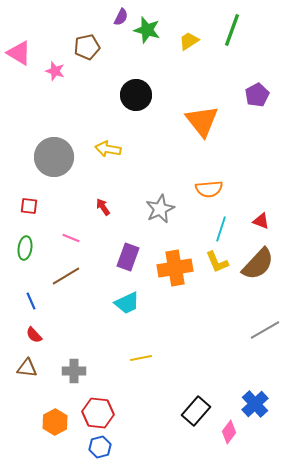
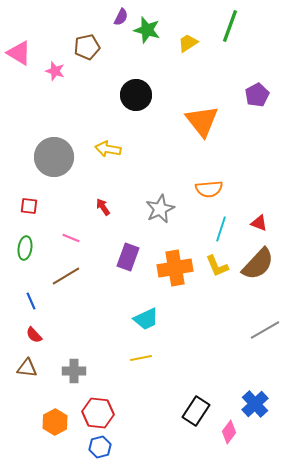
green line: moved 2 px left, 4 px up
yellow trapezoid: moved 1 px left, 2 px down
red triangle: moved 2 px left, 2 px down
yellow L-shape: moved 4 px down
cyan trapezoid: moved 19 px right, 16 px down
black rectangle: rotated 8 degrees counterclockwise
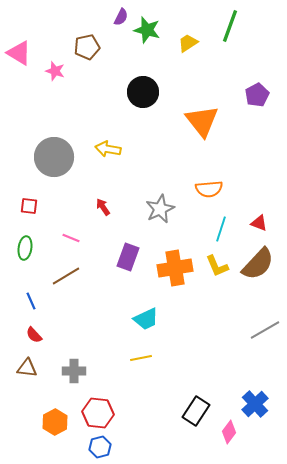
black circle: moved 7 px right, 3 px up
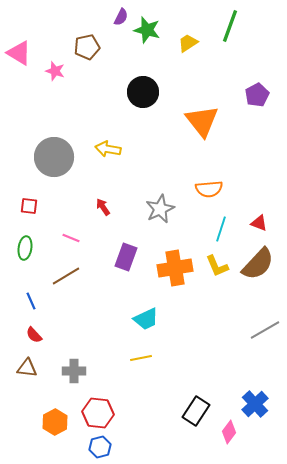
purple rectangle: moved 2 px left
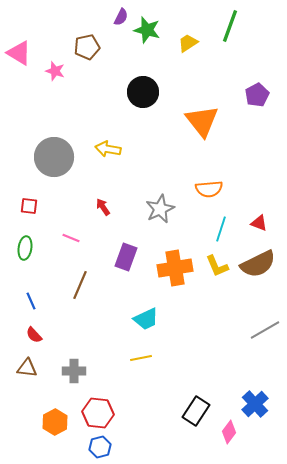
brown semicircle: rotated 21 degrees clockwise
brown line: moved 14 px right, 9 px down; rotated 36 degrees counterclockwise
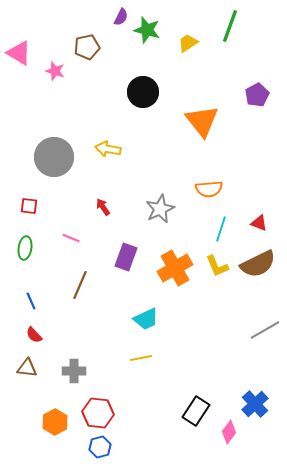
orange cross: rotated 20 degrees counterclockwise
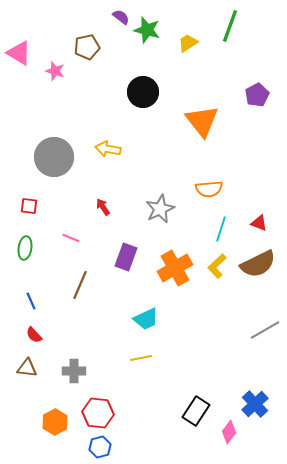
purple semicircle: rotated 78 degrees counterclockwise
yellow L-shape: rotated 70 degrees clockwise
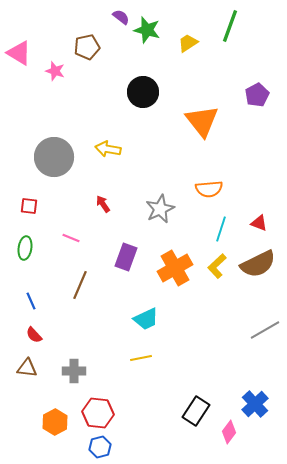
red arrow: moved 3 px up
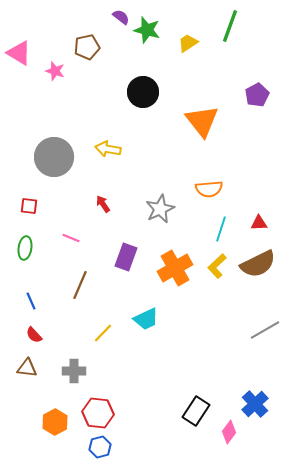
red triangle: rotated 24 degrees counterclockwise
yellow line: moved 38 px left, 25 px up; rotated 35 degrees counterclockwise
